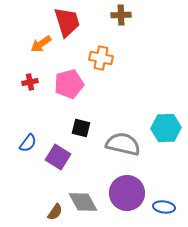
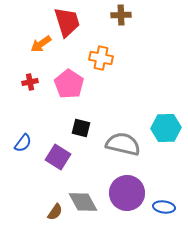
pink pentagon: rotated 24 degrees counterclockwise
blue semicircle: moved 5 px left
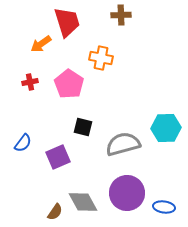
black square: moved 2 px right, 1 px up
gray semicircle: rotated 28 degrees counterclockwise
purple square: rotated 35 degrees clockwise
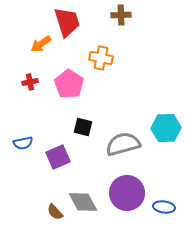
blue semicircle: rotated 42 degrees clockwise
brown semicircle: rotated 102 degrees clockwise
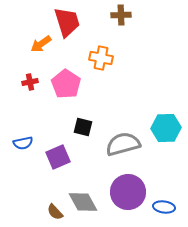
pink pentagon: moved 3 px left
purple circle: moved 1 px right, 1 px up
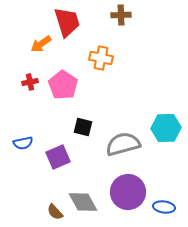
pink pentagon: moved 3 px left, 1 px down
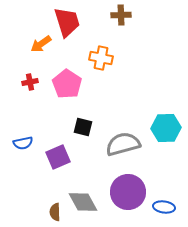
pink pentagon: moved 4 px right, 1 px up
brown semicircle: rotated 42 degrees clockwise
